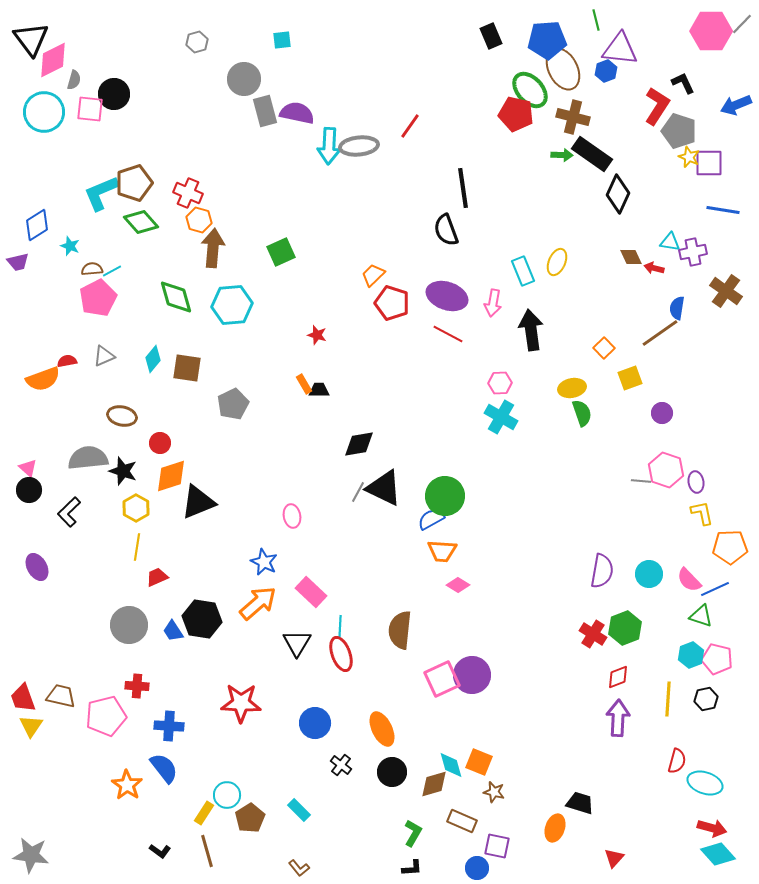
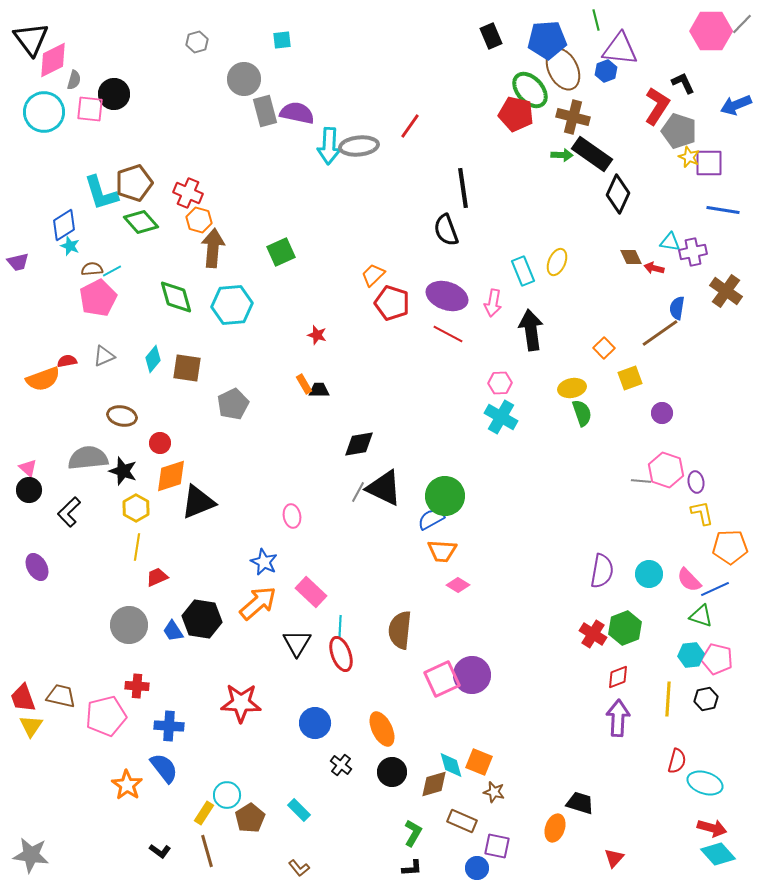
cyan L-shape at (101, 193): rotated 84 degrees counterclockwise
blue diamond at (37, 225): moved 27 px right
cyan hexagon at (691, 655): rotated 15 degrees clockwise
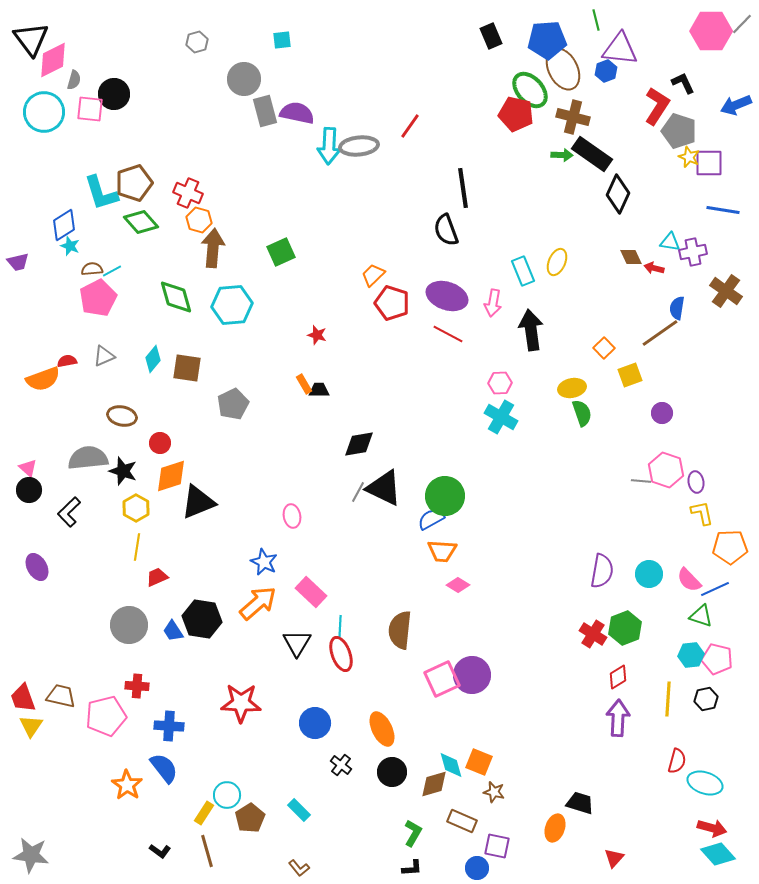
yellow square at (630, 378): moved 3 px up
red diamond at (618, 677): rotated 10 degrees counterclockwise
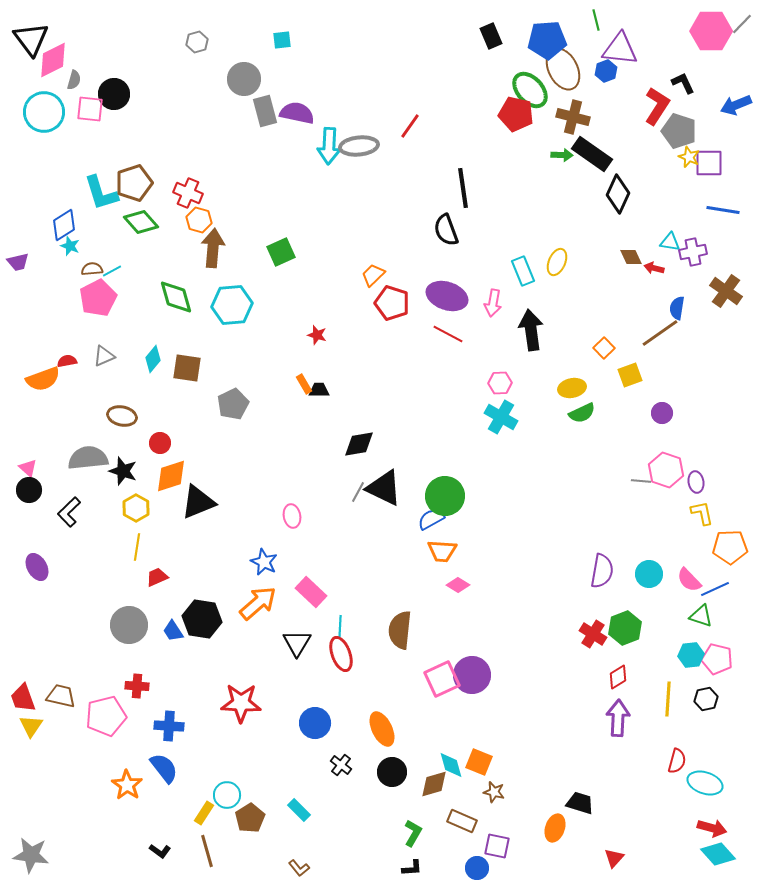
green semicircle at (582, 413): rotated 84 degrees clockwise
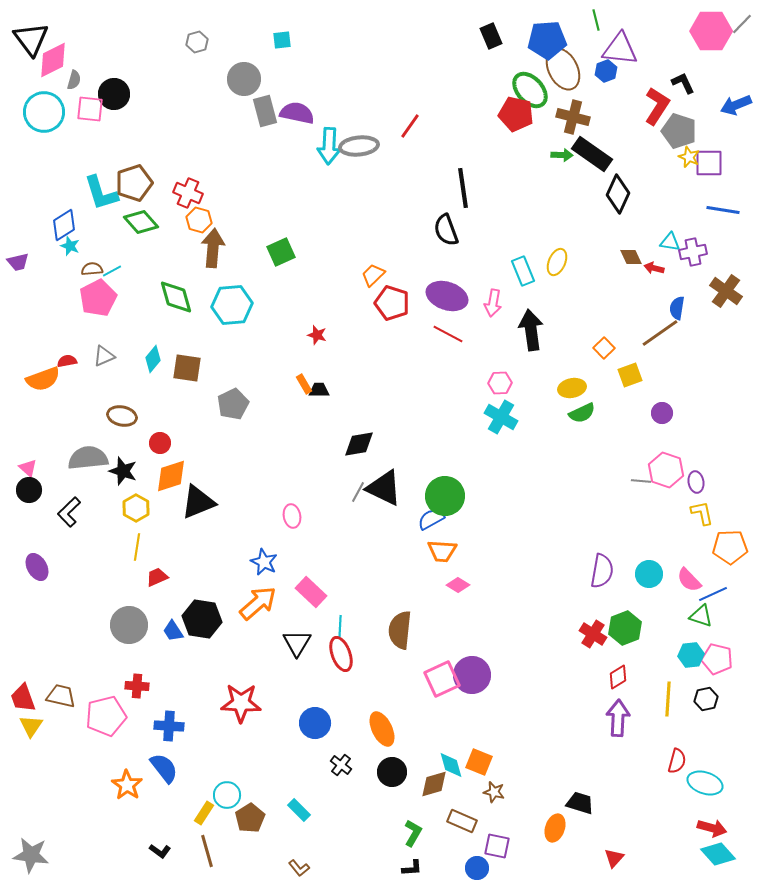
blue line at (715, 589): moved 2 px left, 5 px down
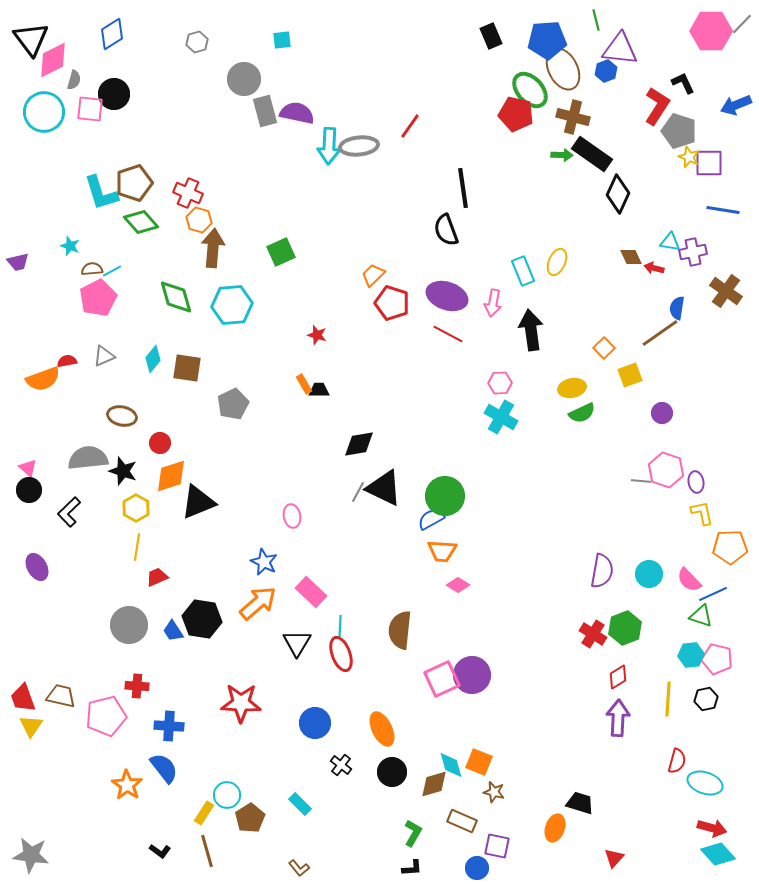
blue diamond at (64, 225): moved 48 px right, 191 px up
cyan rectangle at (299, 810): moved 1 px right, 6 px up
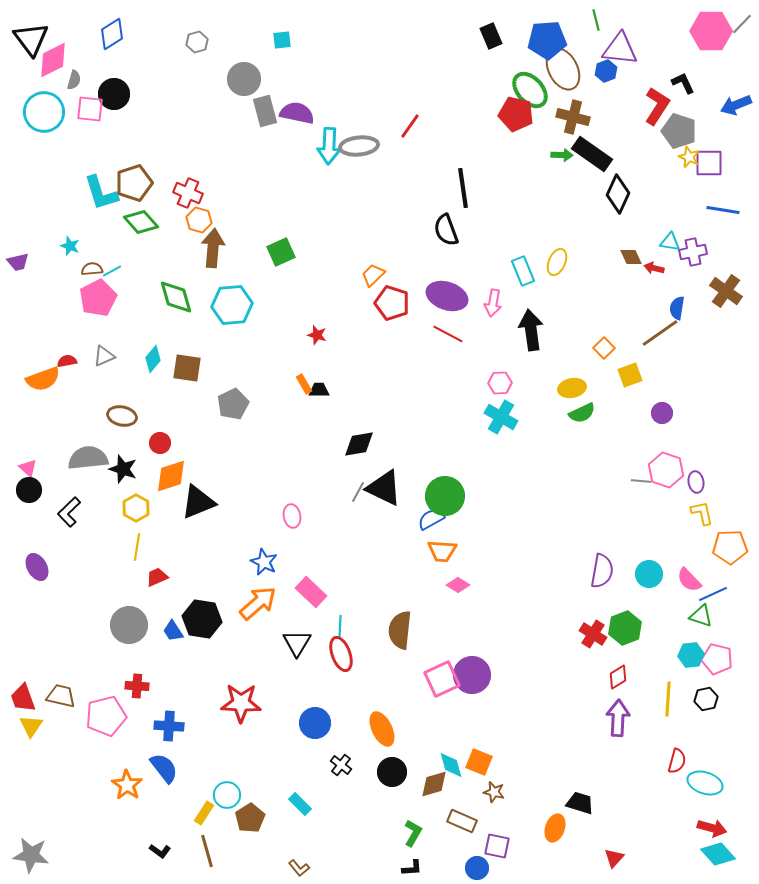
black star at (123, 471): moved 2 px up
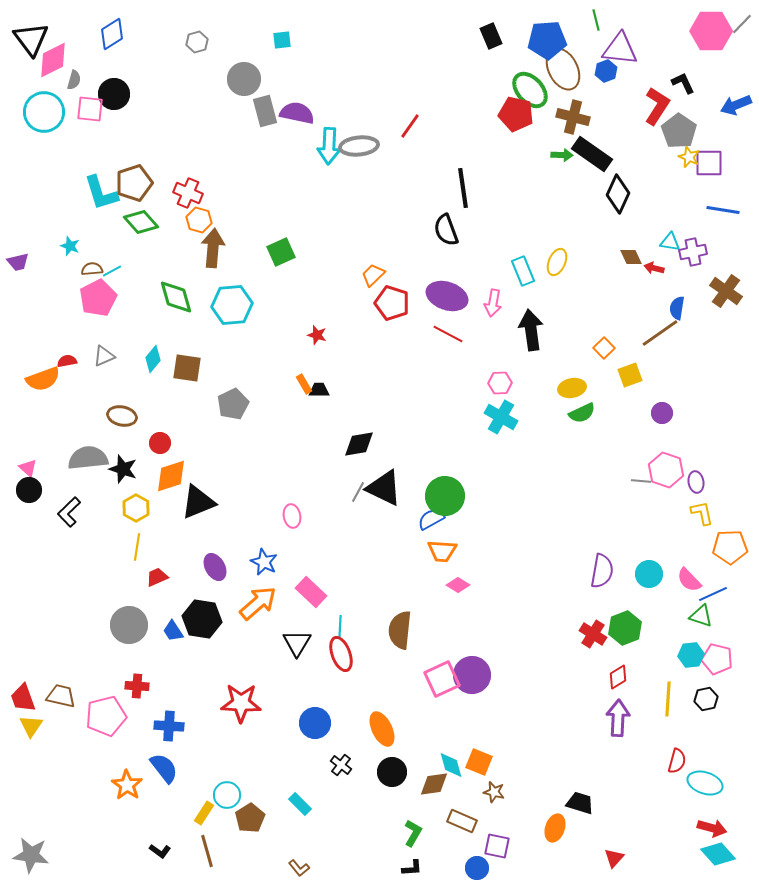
gray pentagon at (679, 131): rotated 16 degrees clockwise
purple ellipse at (37, 567): moved 178 px right
brown diamond at (434, 784): rotated 8 degrees clockwise
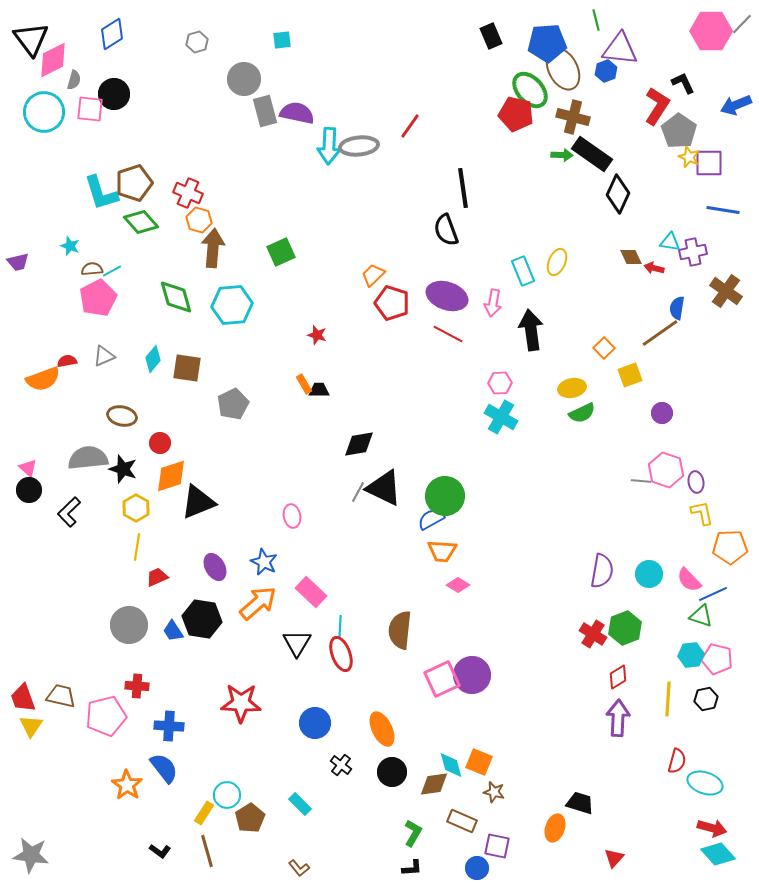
blue pentagon at (547, 40): moved 3 px down
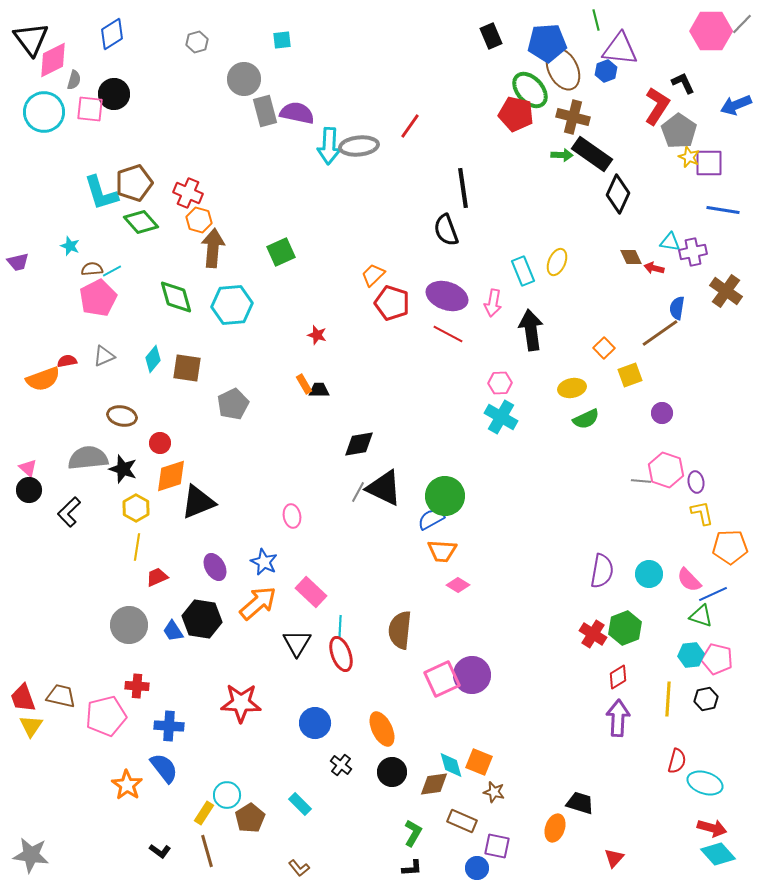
green semicircle at (582, 413): moved 4 px right, 6 px down
